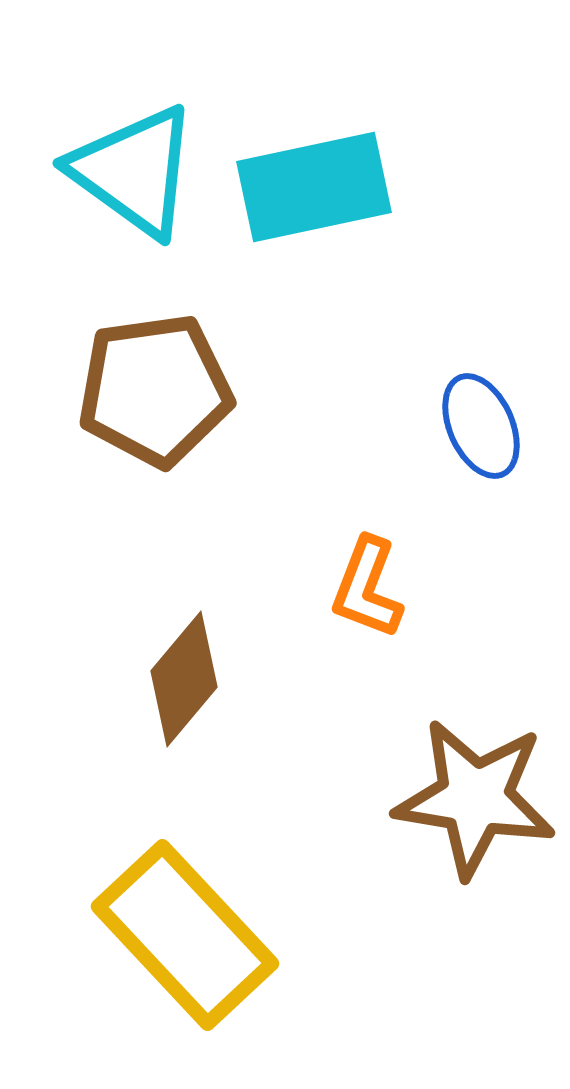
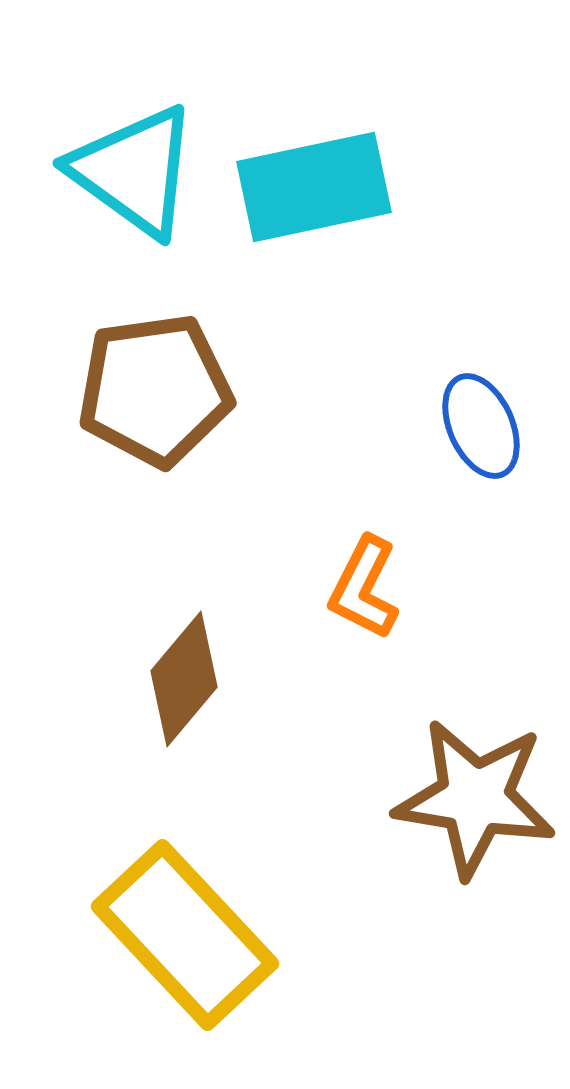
orange L-shape: moved 3 px left; rotated 6 degrees clockwise
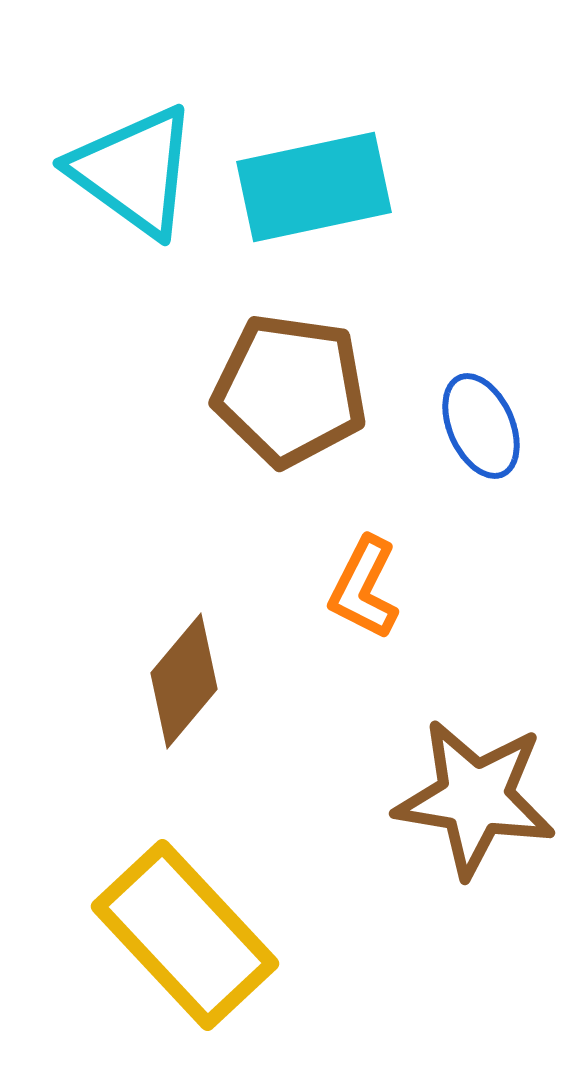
brown pentagon: moved 135 px right; rotated 16 degrees clockwise
brown diamond: moved 2 px down
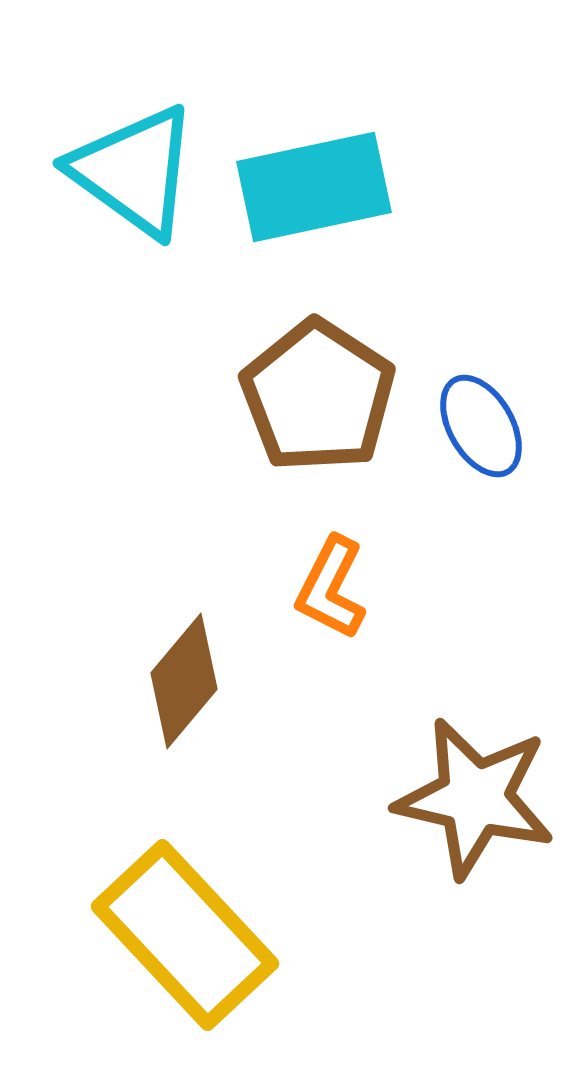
brown pentagon: moved 28 px right, 6 px down; rotated 25 degrees clockwise
blue ellipse: rotated 6 degrees counterclockwise
orange L-shape: moved 33 px left
brown star: rotated 4 degrees clockwise
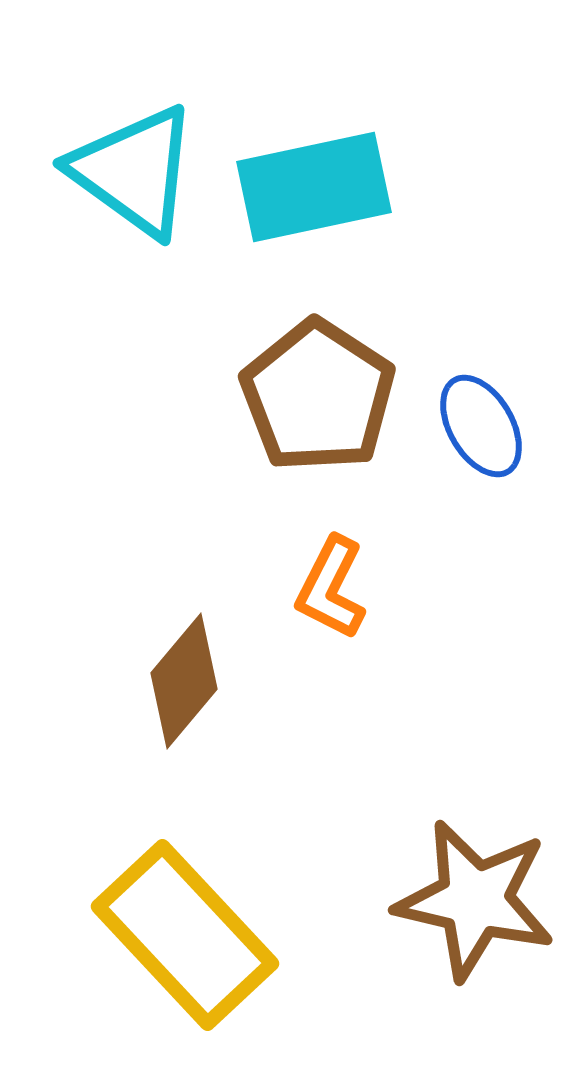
brown star: moved 102 px down
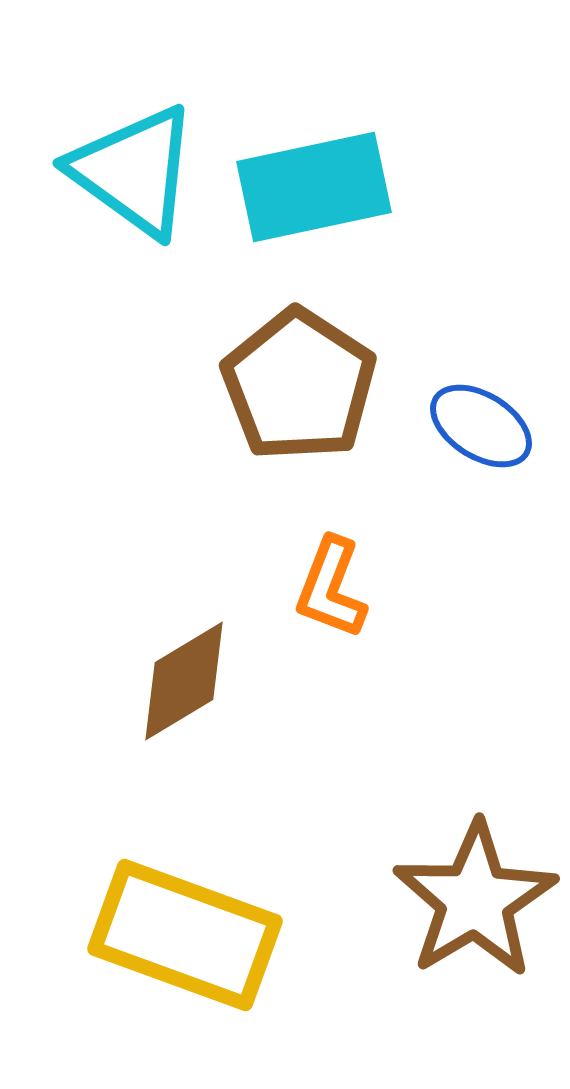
brown pentagon: moved 19 px left, 11 px up
blue ellipse: rotated 28 degrees counterclockwise
orange L-shape: rotated 6 degrees counterclockwise
brown diamond: rotated 19 degrees clockwise
brown star: rotated 28 degrees clockwise
yellow rectangle: rotated 27 degrees counterclockwise
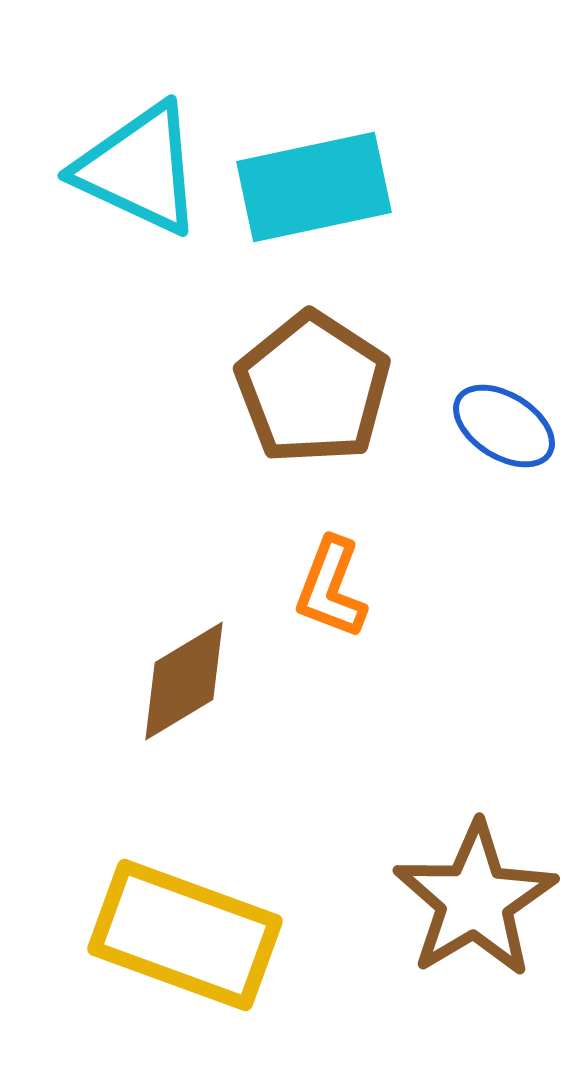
cyan triangle: moved 5 px right, 2 px up; rotated 11 degrees counterclockwise
brown pentagon: moved 14 px right, 3 px down
blue ellipse: moved 23 px right
